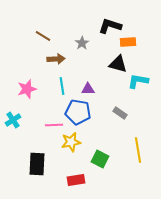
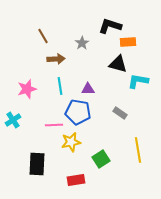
brown line: rotated 28 degrees clockwise
cyan line: moved 2 px left
green square: moved 1 px right; rotated 30 degrees clockwise
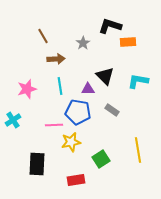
gray star: moved 1 px right
black triangle: moved 13 px left, 12 px down; rotated 30 degrees clockwise
gray rectangle: moved 8 px left, 3 px up
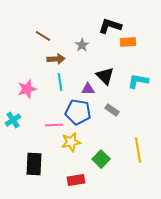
brown line: rotated 28 degrees counterclockwise
gray star: moved 1 px left, 2 px down
cyan line: moved 4 px up
green square: rotated 12 degrees counterclockwise
black rectangle: moved 3 px left
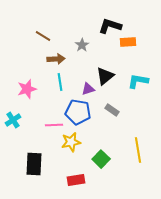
black triangle: rotated 36 degrees clockwise
purple triangle: rotated 16 degrees counterclockwise
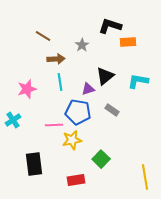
yellow star: moved 1 px right, 2 px up
yellow line: moved 7 px right, 27 px down
black rectangle: rotated 10 degrees counterclockwise
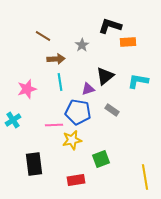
green square: rotated 24 degrees clockwise
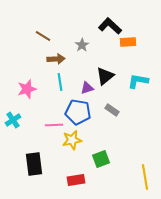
black L-shape: rotated 25 degrees clockwise
purple triangle: moved 1 px left, 1 px up
